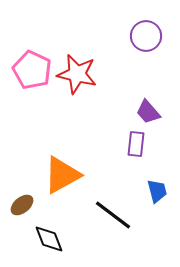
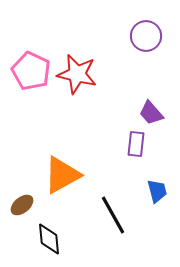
pink pentagon: moved 1 px left, 1 px down
purple trapezoid: moved 3 px right, 1 px down
black line: rotated 24 degrees clockwise
black diamond: rotated 16 degrees clockwise
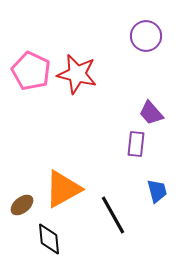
orange triangle: moved 1 px right, 14 px down
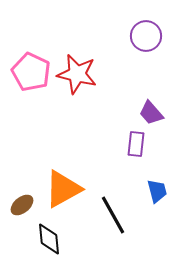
pink pentagon: moved 1 px down
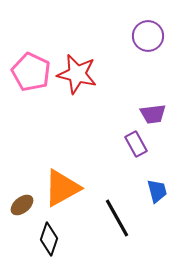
purple circle: moved 2 px right
purple trapezoid: moved 2 px right, 1 px down; rotated 56 degrees counterclockwise
purple rectangle: rotated 35 degrees counterclockwise
orange triangle: moved 1 px left, 1 px up
black line: moved 4 px right, 3 px down
black diamond: rotated 24 degrees clockwise
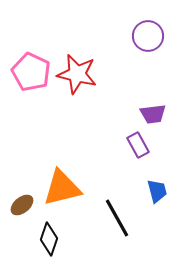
purple rectangle: moved 2 px right, 1 px down
orange triangle: rotated 15 degrees clockwise
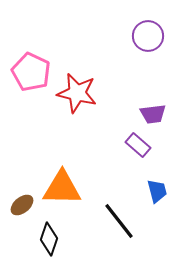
red star: moved 19 px down
purple rectangle: rotated 20 degrees counterclockwise
orange triangle: rotated 15 degrees clockwise
black line: moved 2 px right, 3 px down; rotated 9 degrees counterclockwise
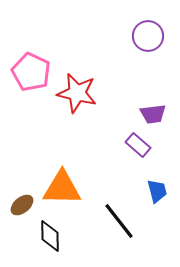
black diamond: moved 1 px right, 3 px up; rotated 20 degrees counterclockwise
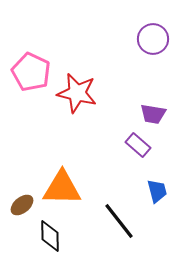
purple circle: moved 5 px right, 3 px down
purple trapezoid: rotated 16 degrees clockwise
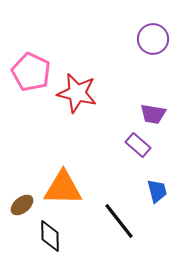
orange triangle: moved 1 px right
